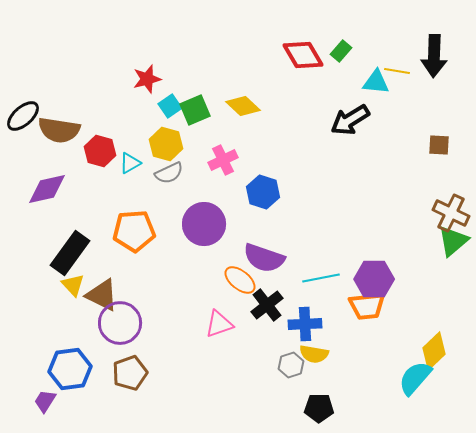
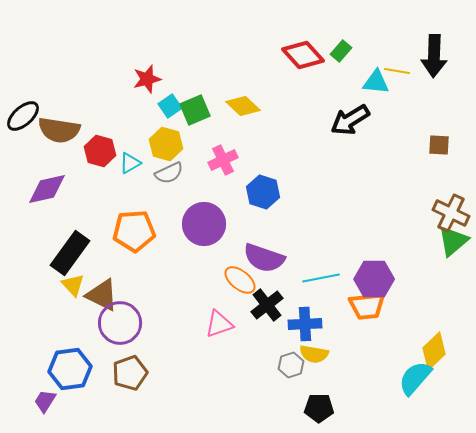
red diamond at (303, 55): rotated 12 degrees counterclockwise
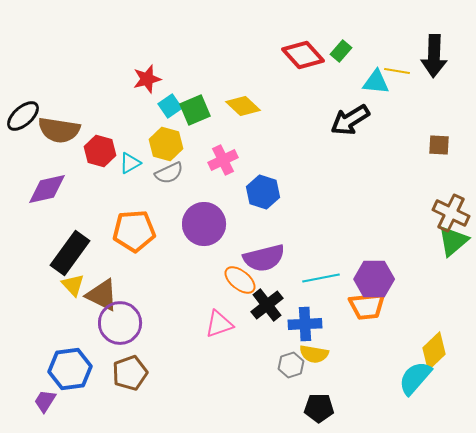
purple semicircle at (264, 258): rotated 33 degrees counterclockwise
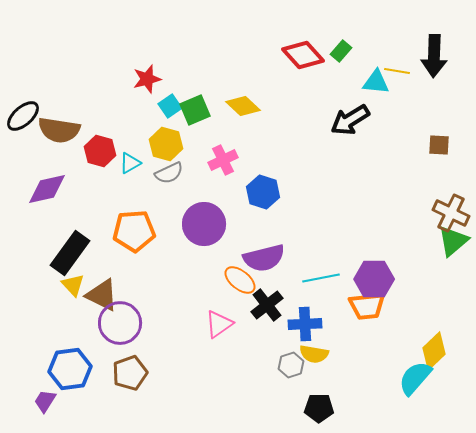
pink triangle at (219, 324): rotated 16 degrees counterclockwise
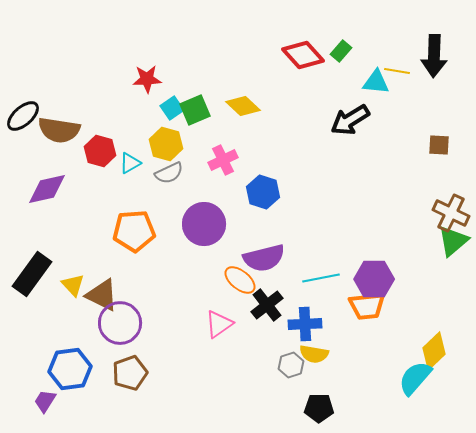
red star at (147, 79): rotated 12 degrees clockwise
cyan square at (170, 106): moved 2 px right, 2 px down
black rectangle at (70, 253): moved 38 px left, 21 px down
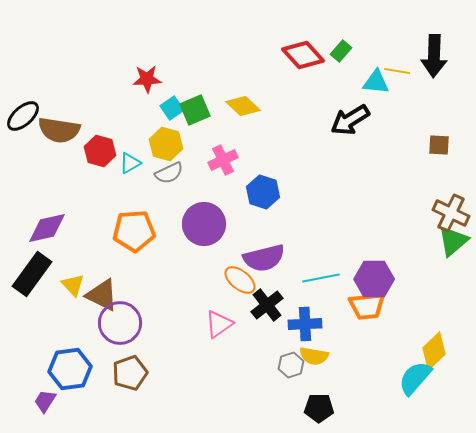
purple diamond at (47, 189): moved 39 px down
yellow semicircle at (314, 354): moved 2 px down
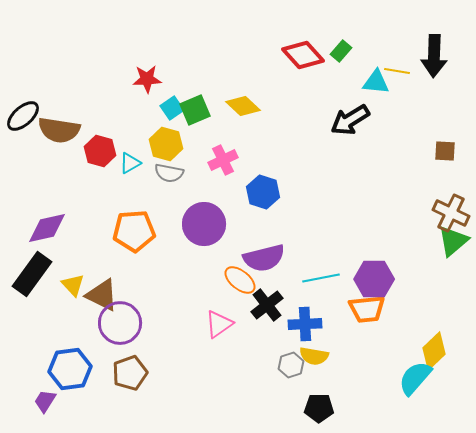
brown square at (439, 145): moved 6 px right, 6 px down
gray semicircle at (169, 173): rotated 36 degrees clockwise
orange trapezoid at (367, 306): moved 3 px down
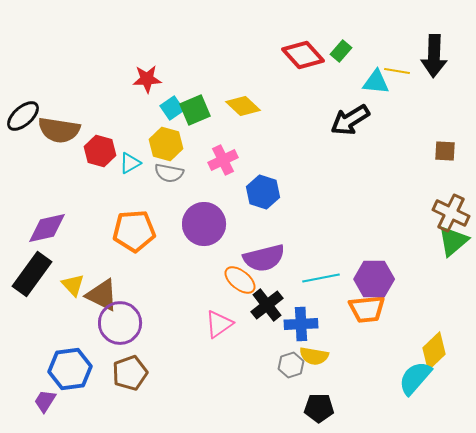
blue cross at (305, 324): moved 4 px left
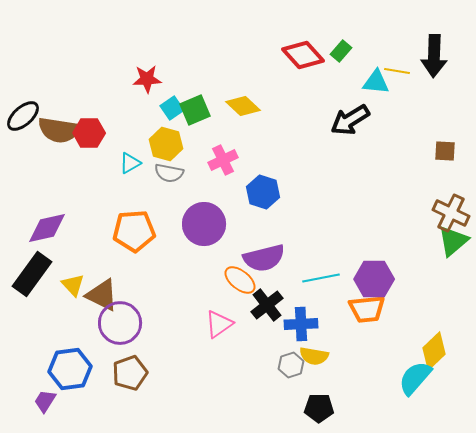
red hexagon at (100, 151): moved 11 px left, 18 px up; rotated 16 degrees counterclockwise
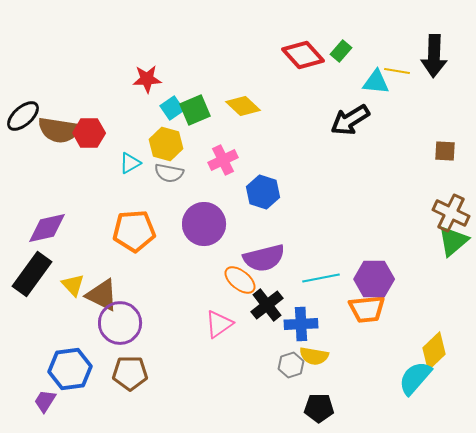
brown pentagon at (130, 373): rotated 20 degrees clockwise
